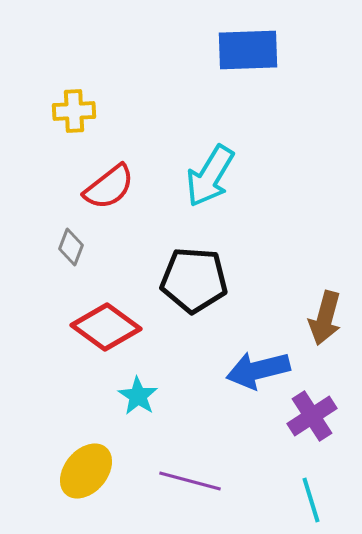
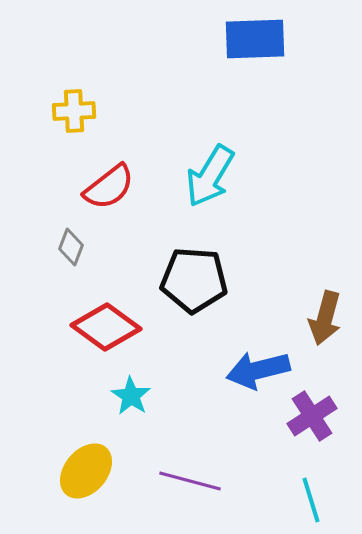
blue rectangle: moved 7 px right, 11 px up
cyan star: moved 7 px left
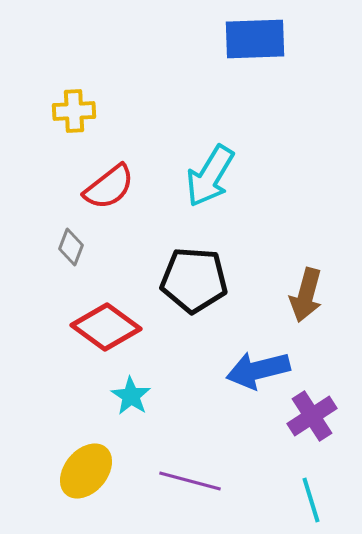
brown arrow: moved 19 px left, 23 px up
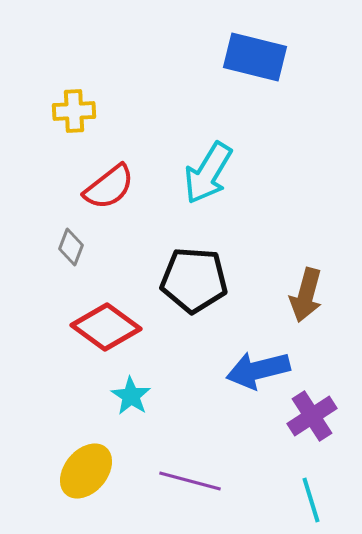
blue rectangle: moved 18 px down; rotated 16 degrees clockwise
cyan arrow: moved 2 px left, 3 px up
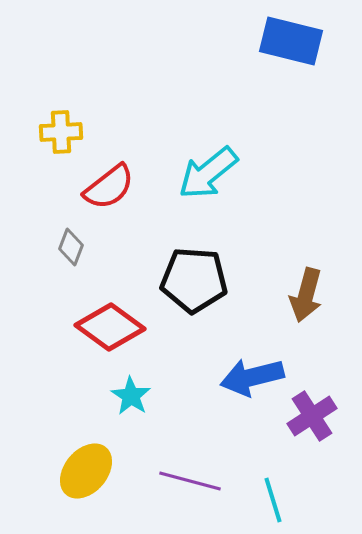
blue rectangle: moved 36 px right, 16 px up
yellow cross: moved 13 px left, 21 px down
cyan arrow: rotated 20 degrees clockwise
red diamond: moved 4 px right
blue arrow: moved 6 px left, 7 px down
cyan line: moved 38 px left
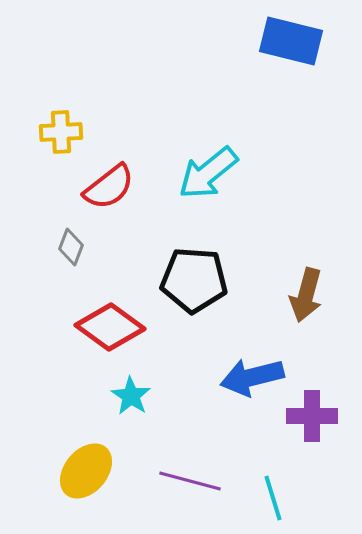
purple cross: rotated 33 degrees clockwise
cyan line: moved 2 px up
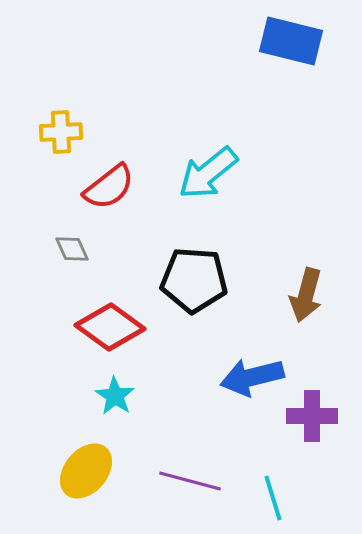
gray diamond: moved 1 px right, 2 px down; rotated 45 degrees counterclockwise
cyan star: moved 16 px left
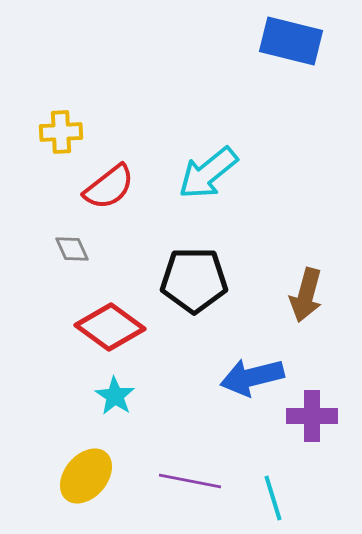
black pentagon: rotated 4 degrees counterclockwise
yellow ellipse: moved 5 px down
purple line: rotated 4 degrees counterclockwise
